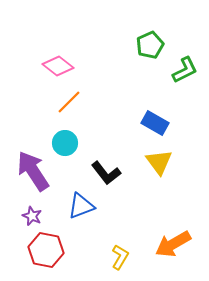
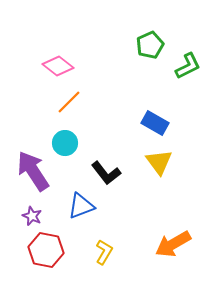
green L-shape: moved 3 px right, 4 px up
yellow L-shape: moved 16 px left, 5 px up
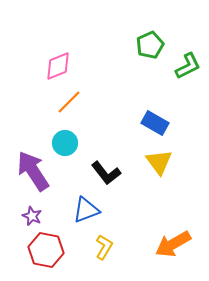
pink diamond: rotated 60 degrees counterclockwise
blue triangle: moved 5 px right, 4 px down
yellow L-shape: moved 5 px up
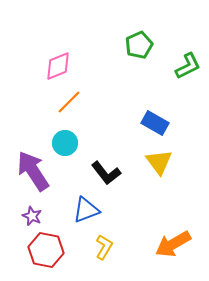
green pentagon: moved 11 px left
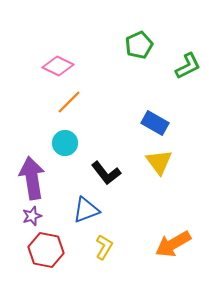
pink diamond: rotated 48 degrees clockwise
purple arrow: moved 1 px left, 7 px down; rotated 24 degrees clockwise
purple star: rotated 30 degrees clockwise
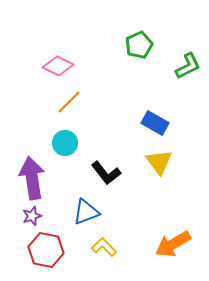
blue triangle: moved 2 px down
yellow L-shape: rotated 75 degrees counterclockwise
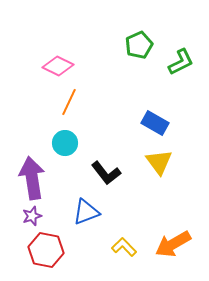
green L-shape: moved 7 px left, 4 px up
orange line: rotated 20 degrees counterclockwise
yellow L-shape: moved 20 px right
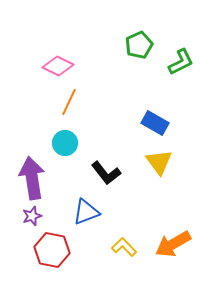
red hexagon: moved 6 px right
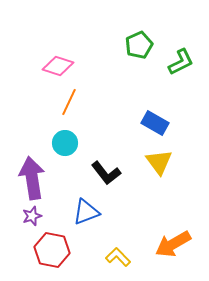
pink diamond: rotated 8 degrees counterclockwise
yellow L-shape: moved 6 px left, 10 px down
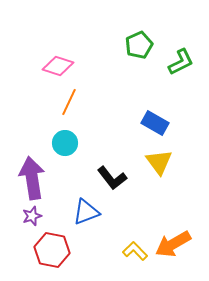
black L-shape: moved 6 px right, 5 px down
yellow L-shape: moved 17 px right, 6 px up
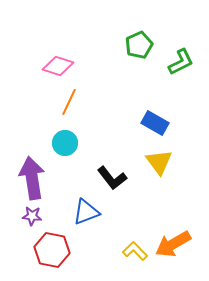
purple star: rotated 24 degrees clockwise
